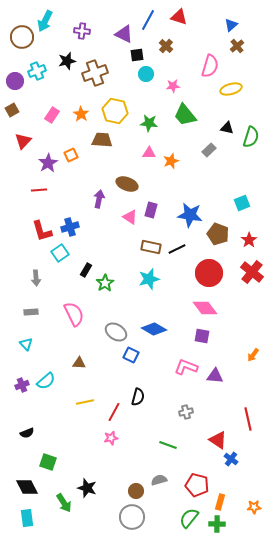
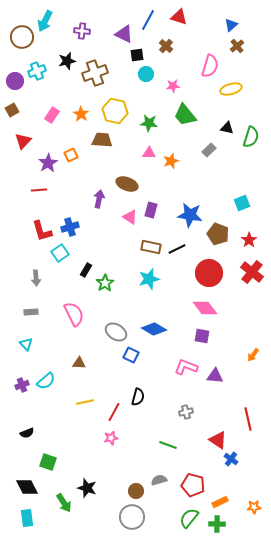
red pentagon at (197, 485): moved 4 px left
orange rectangle at (220, 502): rotated 49 degrees clockwise
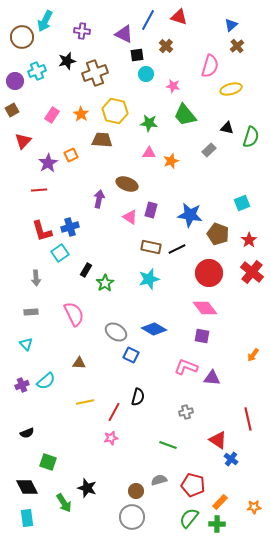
pink star at (173, 86): rotated 16 degrees clockwise
purple triangle at (215, 376): moved 3 px left, 2 px down
orange rectangle at (220, 502): rotated 21 degrees counterclockwise
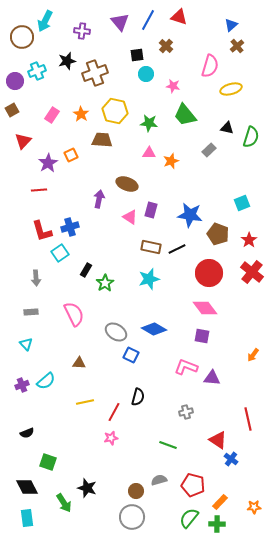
purple triangle at (124, 34): moved 4 px left, 12 px up; rotated 24 degrees clockwise
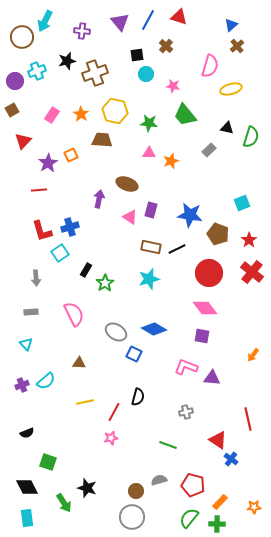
blue square at (131, 355): moved 3 px right, 1 px up
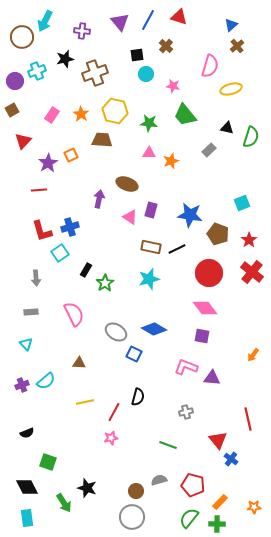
black star at (67, 61): moved 2 px left, 2 px up
red triangle at (218, 440): rotated 18 degrees clockwise
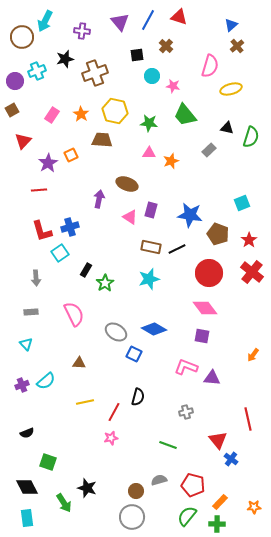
cyan circle at (146, 74): moved 6 px right, 2 px down
green semicircle at (189, 518): moved 2 px left, 2 px up
